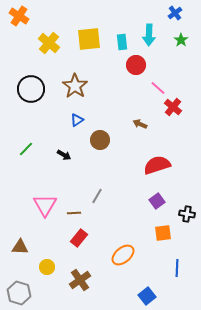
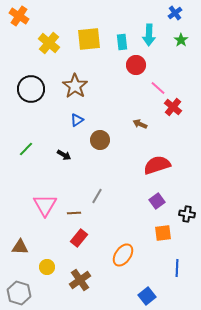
orange ellipse: rotated 15 degrees counterclockwise
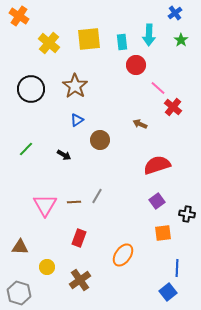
brown line: moved 11 px up
red rectangle: rotated 18 degrees counterclockwise
blue square: moved 21 px right, 4 px up
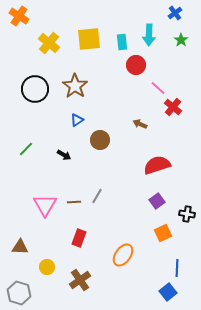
black circle: moved 4 px right
orange square: rotated 18 degrees counterclockwise
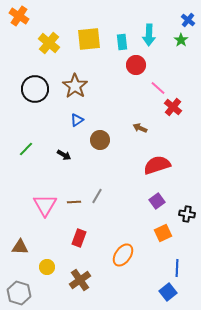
blue cross: moved 13 px right, 7 px down; rotated 16 degrees counterclockwise
brown arrow: moved 4 px down
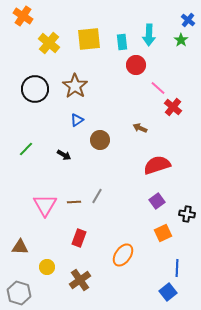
orange cross: moved 4 px right
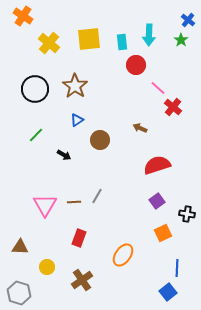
green line: moved 10 px right, 14 px up
brown cross: moved 2 px right
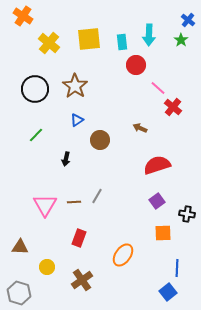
black arrow: moved 2 px right, 4 px down; rotated 72 degrees clockwise
orange square: rotated 24 degrees clockwise
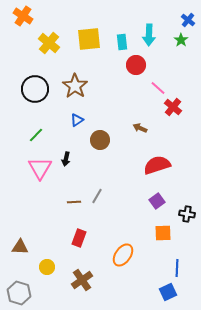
pink triangle: moved 5 px left, 37 px up
blue square: rotated 12 degrees clockwise
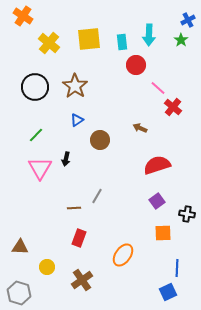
blue cross: rotated 24 degrees clockwise
black circle: moved 2 px up
brown line: moved 6 px down
